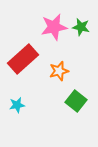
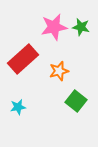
cyan star: moved 1 px right, 2 px down
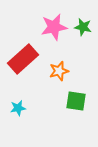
green star: moved 2 px right
green square: rotated 30 degrees counterclockwise
cyan star: moved 1 px down
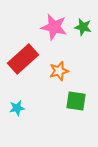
pink star: rotated 24 degrees clockwise
cyan star: moved 1 px left
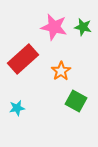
orange star: moved 2 px right; rotated 18 degrees counterclockwise
green square: rotated 20 degrees clockwise
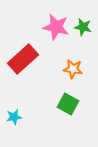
pink star: moved 2 px right
orange star: moved 12 px right, 2 px up; rotated 30 degrees counterclockwise
green square: moved 8 px left, 3 px down
cyan star: moved 3 px left, 9 px down
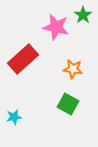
green star: moved 12 px up; rotated 24 degrees clockwise
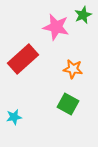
green star: rotated 12 degrees clockwise
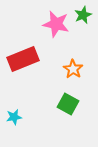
pink star: moved 3 px up
red rectangle: rotated 20 degrees clockwise
orange star: rotated 24 degrees clockwise
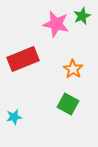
green star: moved 1 px left, 1 px down
